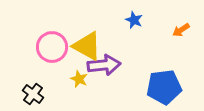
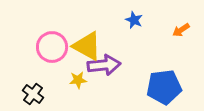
yellow star: moved 1 px left, 1 px down; rotated 30 degrees counterclockwise
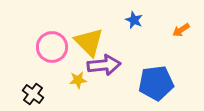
yellow triangle: moved 2 px right, 4 px up; rotated 16 degrees clockwise
blue pentagon: moved 8 px left, 4 px up
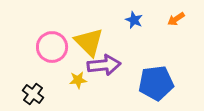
orange arrow: moved 5 px left, 11 px up
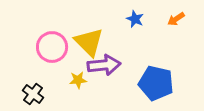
blue star: moved 1 px right, 1 px up
blue pentagon: rotated 20 degrees clockwise
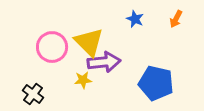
orange arrow: rotated 30 degrees counterclockwise
purple arrow: moved 3 px up
yellow star: moved 5 px right
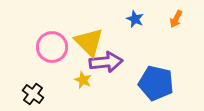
purple arrow: moved 2 px right
yellow star: rotated 30 degrees clockwise
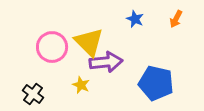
yellow star: moved 2 px left, 5 px down
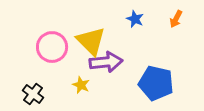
yellow triangle: moved 2 px right, 1 px up
